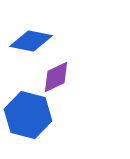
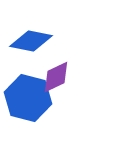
blue hexagon: moved 17 px up
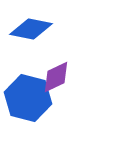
blue diamond: moved 12 px up
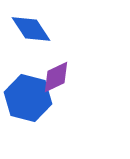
blue diamond: rotated 45 degrees clockwise
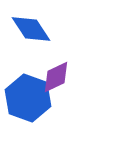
blue hexagon: rotated 6 degrees clockwise
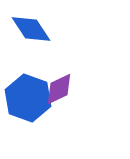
purple diamond: moved 3 px right, 12 px down
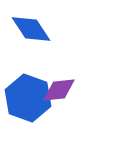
purple diamond: moved 1 px down; rotated 20 degrees clockwise
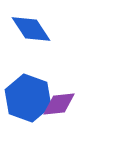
purple diamond: moved 14 px down
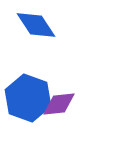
blue diamond: moved 5 px right, 4 px up
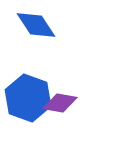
purple diamond: moved 1 px right, 1 px up; rotated 16 degrees clockwise
